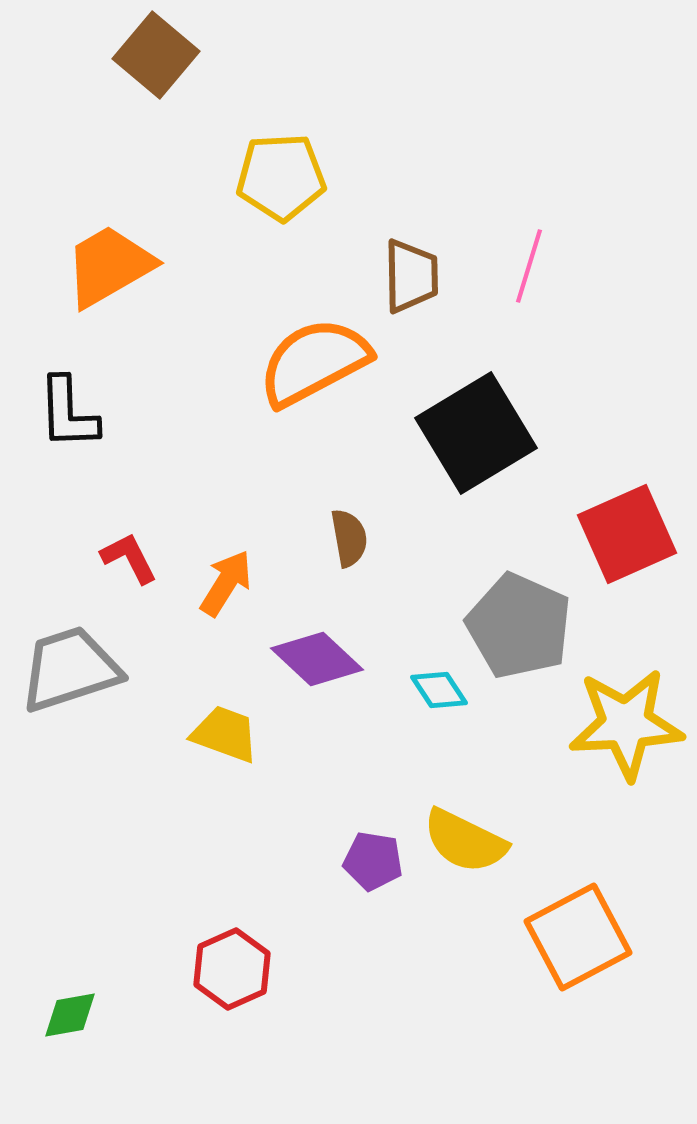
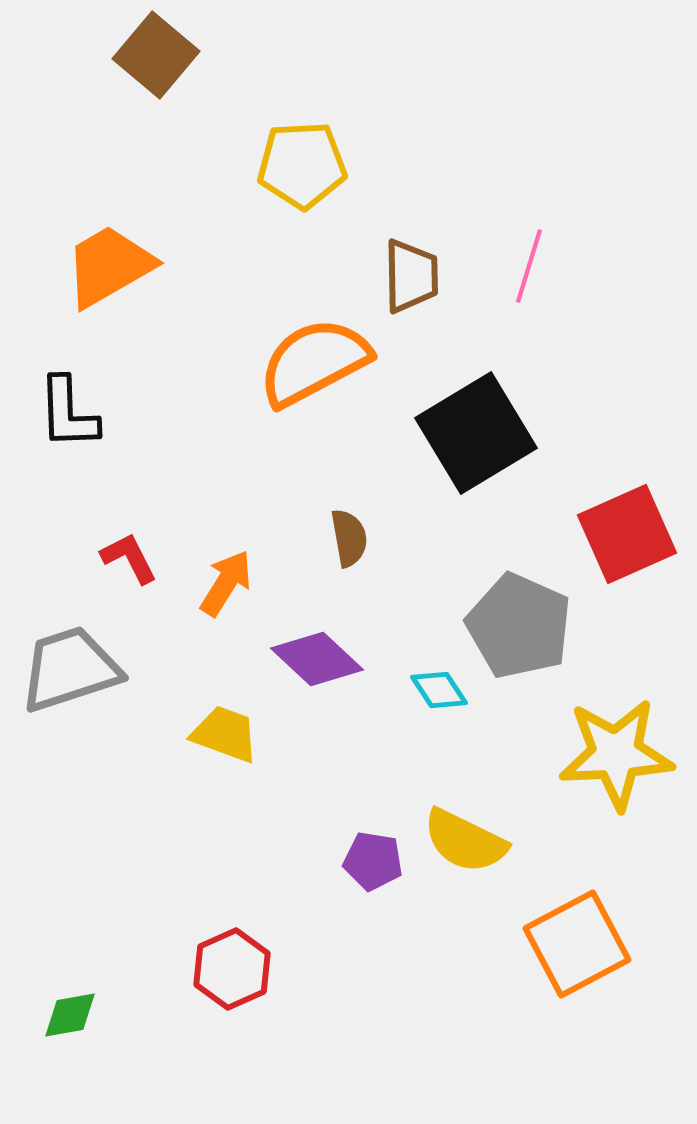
yellow pentagon: moved 21 px right, 12 px up
yellow star: moved 10 px left, 30 px down
orange square: moved 1 px left, 7 px down
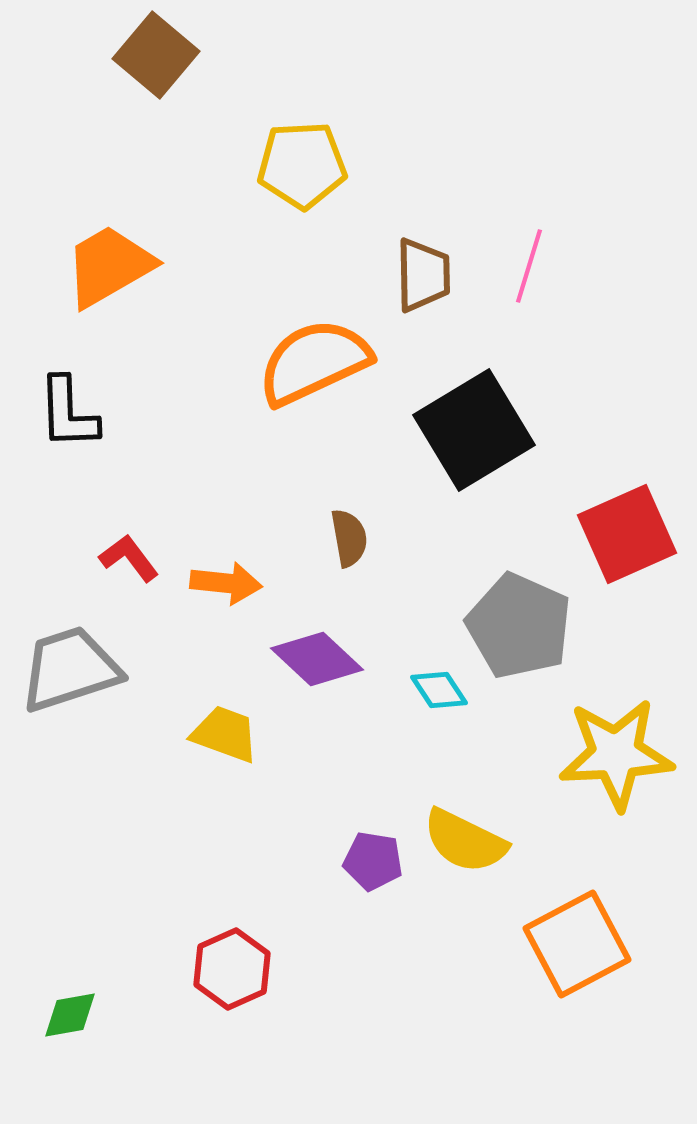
brown trapezoid: moved 12 px right, 1 px up
orange semicircle: rotated 3 degrees clockwise
black square: moved 2 px left, 3 px up
red L-shape: rotated 10 degrees counterclockwise
orange arrow: rotated 64 degrees clockwise
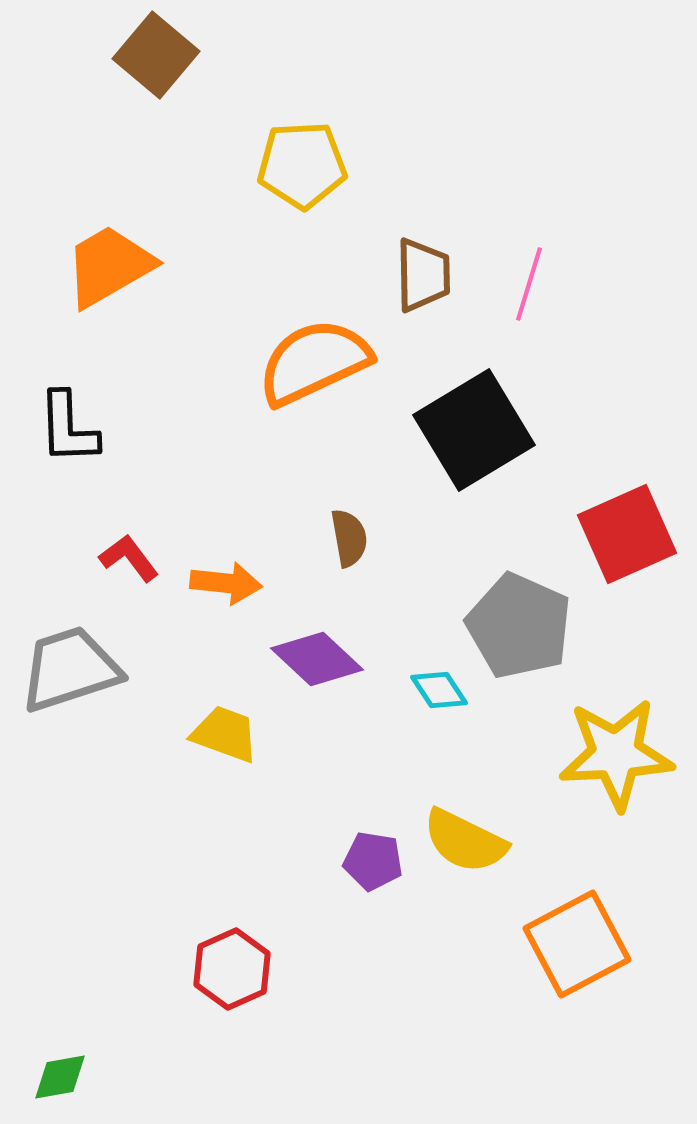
pink line: moved 18 px down
black L-shape: moved 15 px down
green diamond: moved 10 px left, 62 px down
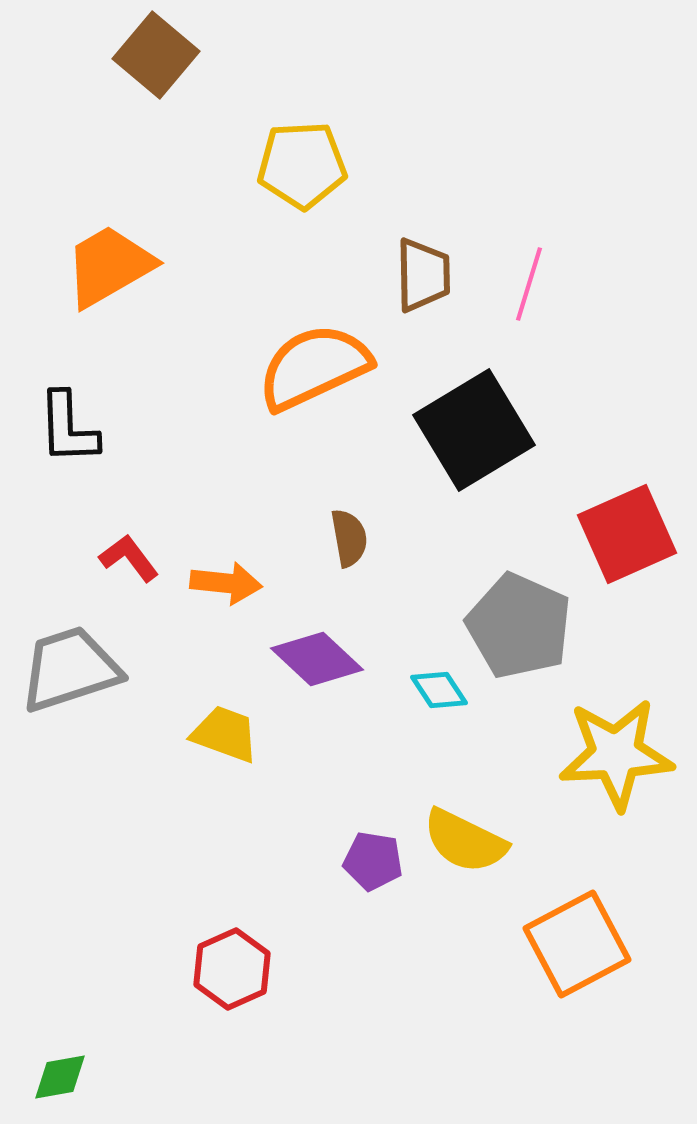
orange semicircle: moved 5 px down
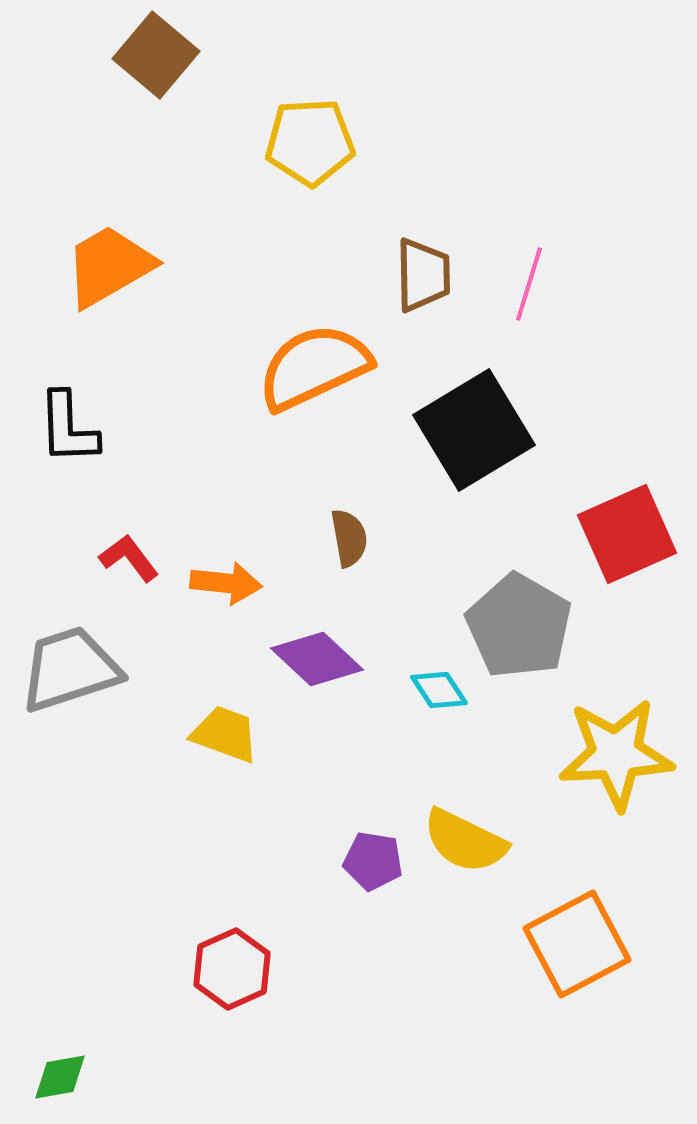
yellow pentagon: moved 8 px right, 23 px up
gray pentagon: rotated 6 degrees clockwise
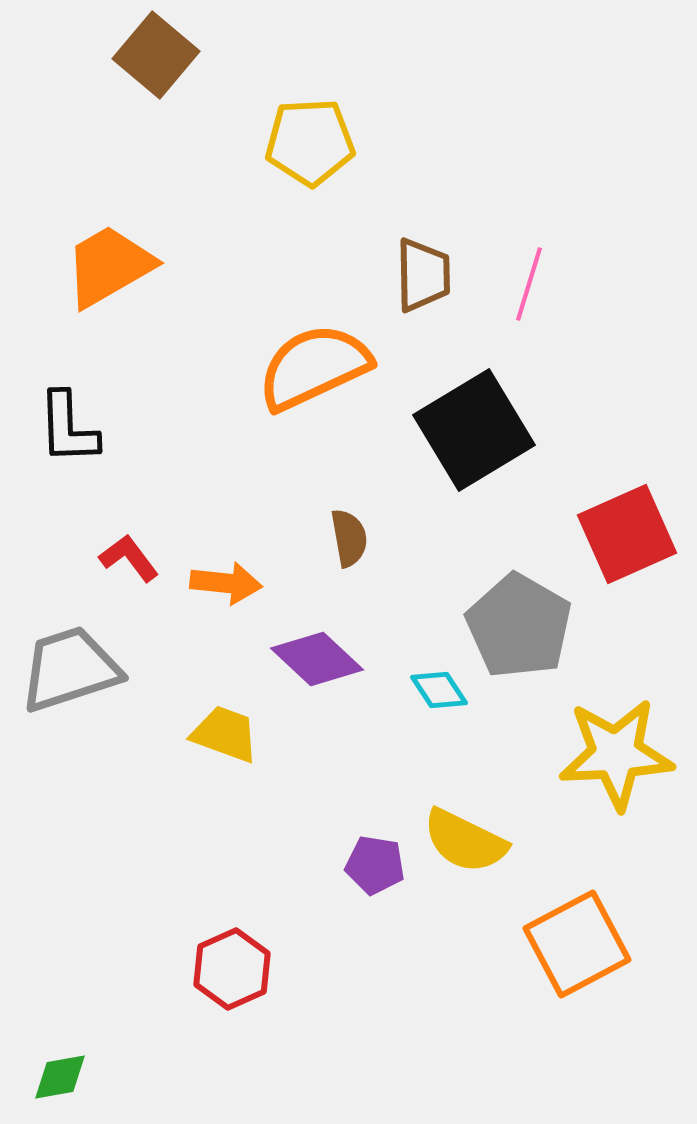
purple pentagon: moved 2 px right, 4 px down
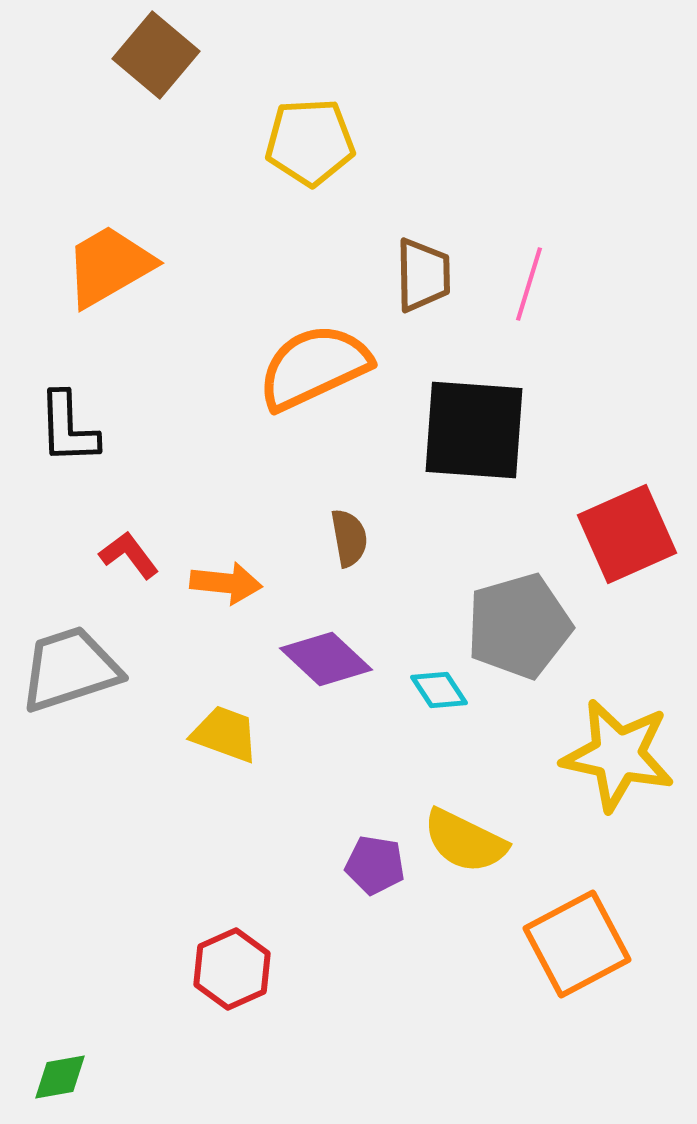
black square: rotated 35 degrees clockwise
red L-shape: moved 3 px up
gray pentagon: rotated 26 degrees clockwise
purple diamond: moved 9 px right
yellow star: moved 2 px right, 1 px down; rotated 15 degrees clockwise
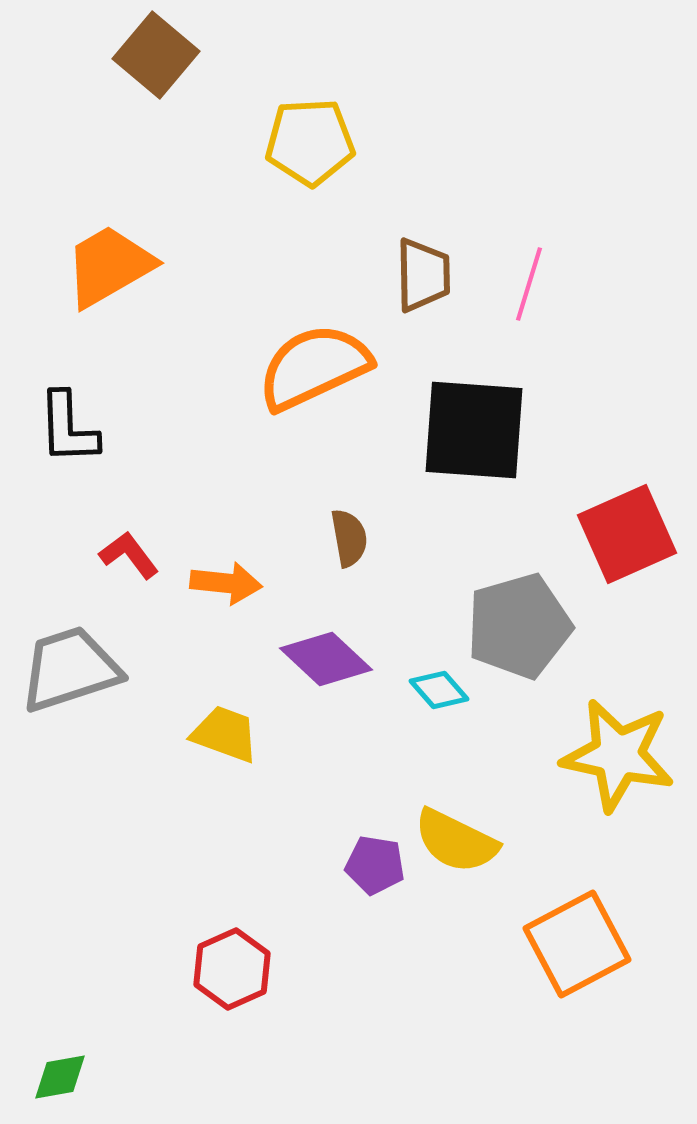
cyan diamond: rotated 8 degrees counterclockwise
yellow semicircle: moved 9 px left
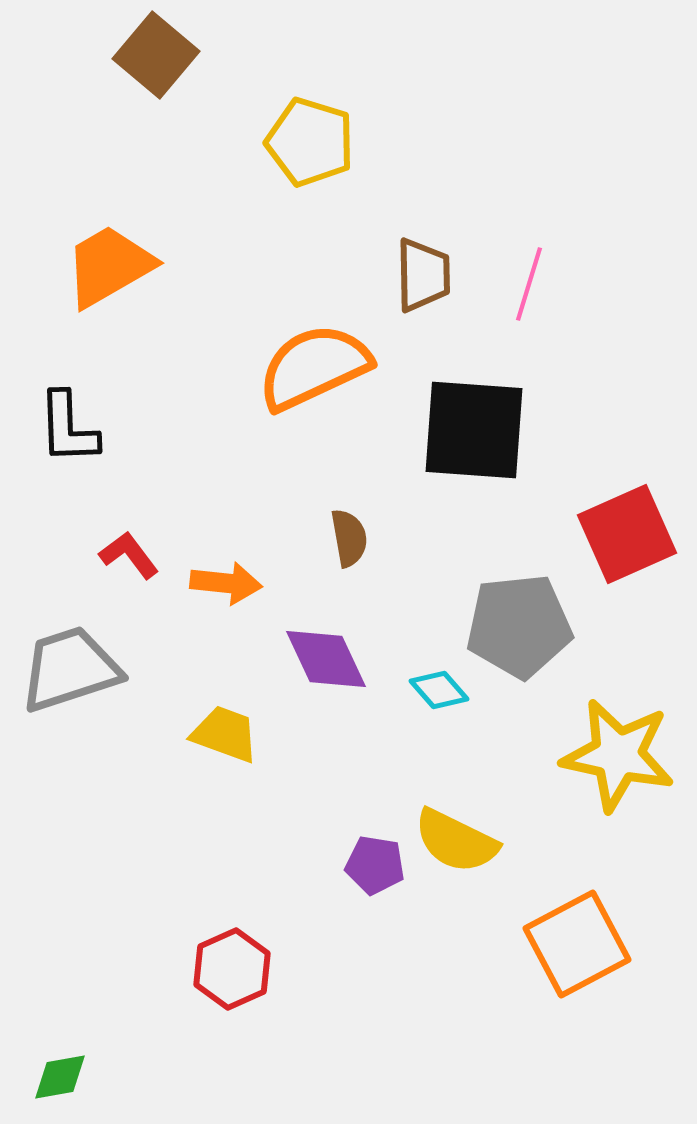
yellow pentagon: rotated 20 degrees clockwise
gray pentagon: rotated 10 degrees clockwise
purple diamond: rotated 22 degrees clockwise
